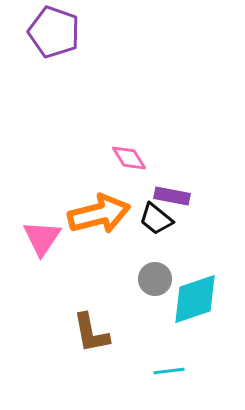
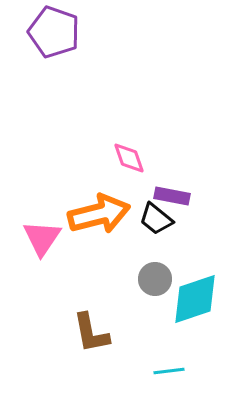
pink diamond: rotated 12 degrees clockwise
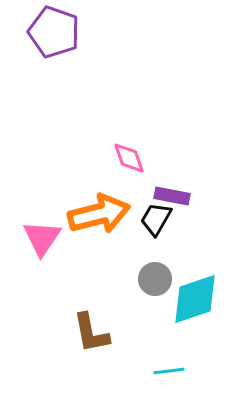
black trapezoid: rotated 81 degrees clockwise
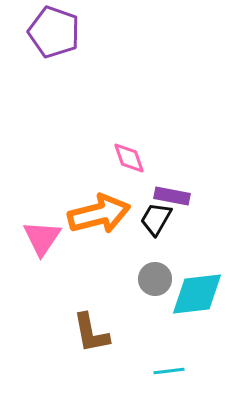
cyan diamond: moved 2 px right, 5 px up; rotated 12 degrees clockwise
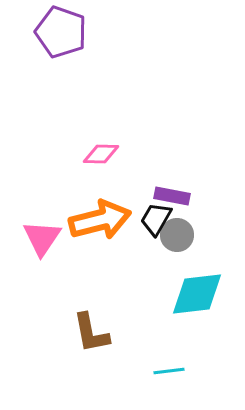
purple pentagon: moved 7 px right
pink diamond: moved 28 px left, 4 px up; rotated 69 degrees counterclockwise
orange arrow: moved 1 px right, 6 px down
gray circle: moved 22 px right, 44 px up
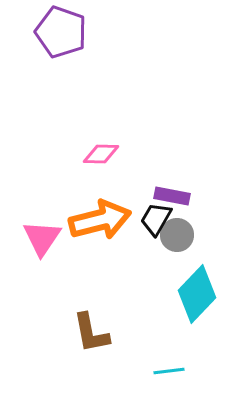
cyan diamond: rotated 40 degrees counterclockwise
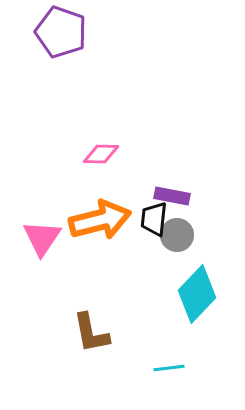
black trapezoid: moved 2 px left; rotated 24 degrees counterclockwise
cyan line: moved 3 px up
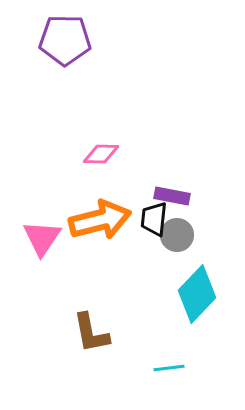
purple pentagon: moved 4 px right, 8 px down; rotated 18 degrees counterclockwise
